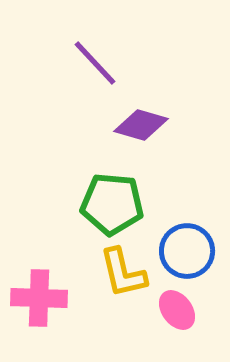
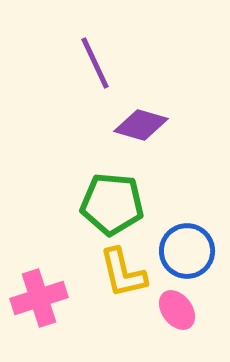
purple line: rotated 18 degrees clockwise
pink cross: rotated 20 degrees counterclockwise
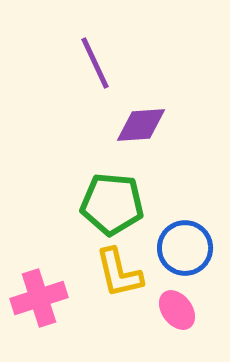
purple diamond: rotated 20 degrees counterclockwise
blue circle: moved 2 px left, 3 px up
yellow L-shape: moved 4 px left
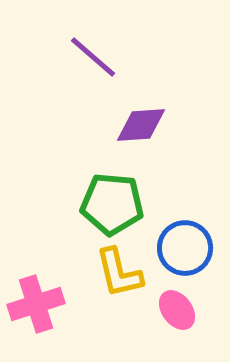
purple line: moved 2 px left, 6 px up; rotated 24 degrees counterclockwise
pink cross: moved 3 px left, 6 px down
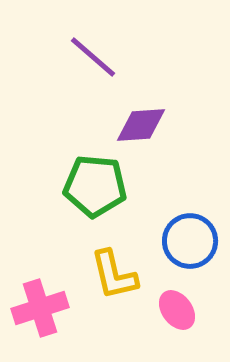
green pentagon: moved 17 px left, 18 px up
blue circle: moved 5 px right, 7 px up
yellow L-shape: moved 5 px left, 2 px down
pink cross: moved 4 px right, 4 px down
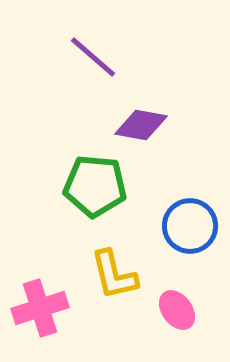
purple diamond: rotated 14 degrees clockwise
blue circle: moved 15 px up
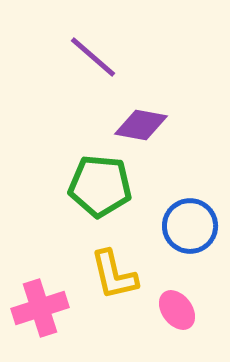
green pentagon: moved 5 px right
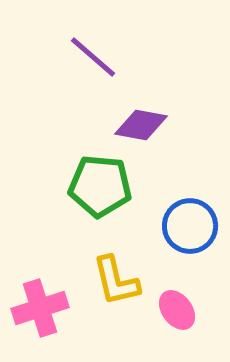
yellow L-shape: moved 2 px right, 6 px down
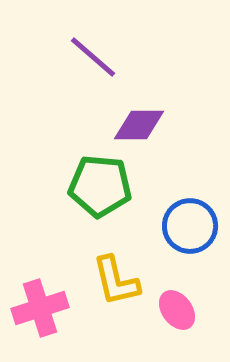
purple diamond: moved 2 px left; rotated 10 degrees counterclockwise
